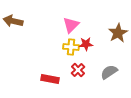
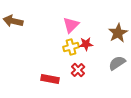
yellow cross: rotated 21 degrees counterclockwise
gray semicircle: moved 8 px right, 9 px up
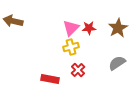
pink triangle: moved 3 px down
brown star: moved 5 px up
red star: moved 3 px right, 16 px up
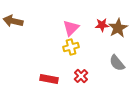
red star: moved 13 px right, 3 px up
gray semicircle: rotated 96 degrees counterclockwise
red cross: moved 3 px right, 6 px down
red rectangle: moved 1 px left
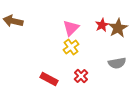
red star: rotated 24 degrees counterclockwise
yellow cross: rotated 21 degrees counterclockwise
gray semicircle: rotated 60 degrees counterclockwise
red rectangle: rotated 18 degrees clockwise
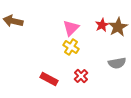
brown star: moved 1 px up
yellow cross: rotated 21 degrees counterclockwise
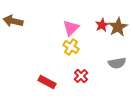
red rectangle: moved 2 px left, 3 px down
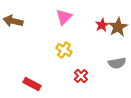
pink triangle: moved 7 px left, 11 px up
yellow cross: moved 7 px left, 3 px down
red rectangle: moved 15 px left, 2 px down
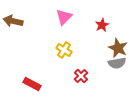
brown star: moved 21 px down; rotated 18 degrees counterclockwise
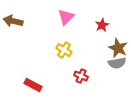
pink triangle: moved 2 px right
red cross: rotated 24 degrees counterclockwise
red rectangle: moved 1 px right, 1 px down
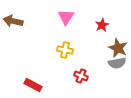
pink triangle: rotated 12 degrees counterclockwise
yellow cross: moved 1 px right; rotated 21 degrees counterclockwise
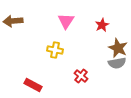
pink triangle: moved 4 px down
brown arrow: rotated 18 degrees counterclockwise
yellow cross: moved 10 px left
red cross: rotated 16 degrees clockwise
